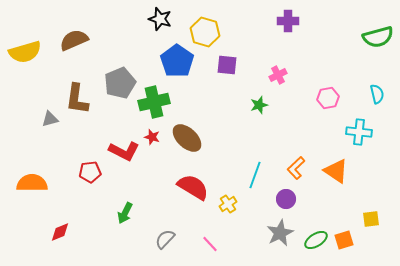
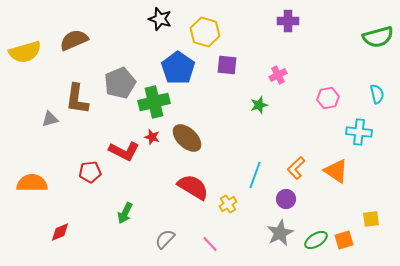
blue pentagon: moved 1 px right, 7 px down
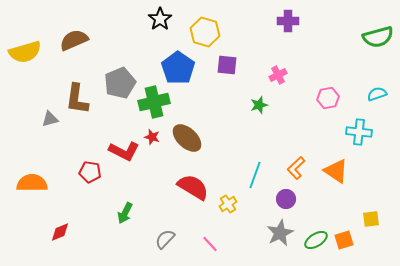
black star: rotated 20 degrees clockwise
cyan semicircle: rotated 96 degrees counterclockwise
red pentagon: rotated 15 degrees clockwise
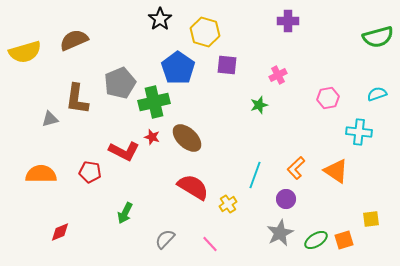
orange semicircle: moved 9 px right, 9 px up
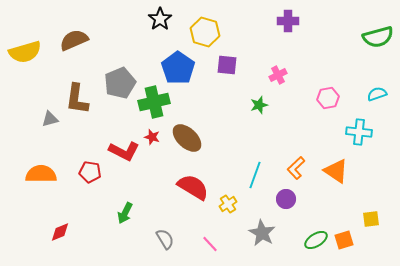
gray star: moved 18 px left; rotated 16 degrees counterclockwise
gray semicircle: rotated 105 degrees clockwise
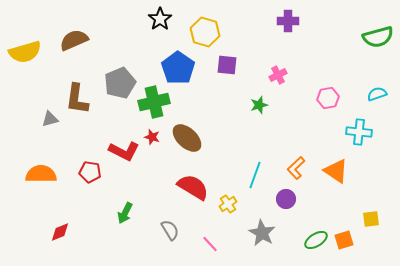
gray semicircle: moved 5 px right, 9 px up
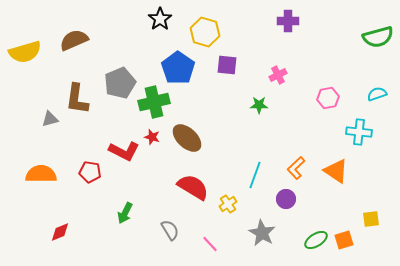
green star: rotated 18 degrees clockwise
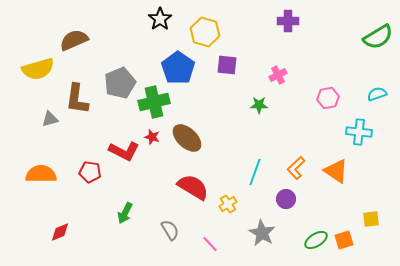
green semicircle: rotated 16 degrees counterclockwise
yellow semicircle: moved 13 px right, 17 px down
cyan line: moved 3 px up
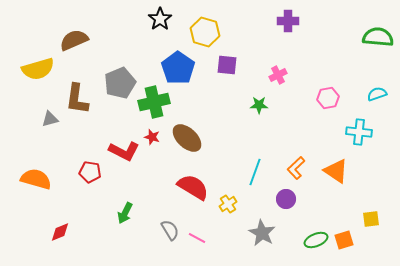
green semicircle: rotated 144 degrees counterclockwise
orange semicircle: moved 5 px left, 5 px down; rotated 16 degrees clockwise
green ellipse: rotated 10 degrees clockwise
pink line: moved 13 px left, 6 px up; rotated 18 degrees counterclockwise
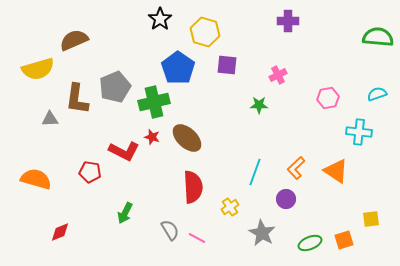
gray pentagon: moved 5 px left, 4 px down
gray triangle: rotated 12 degrees clockwise
red semicircle: rotated 56 degrees clockwise
yellow cross: moved 2 px right, 3 px down
green ellipse: moved 6 px left, 3 px down
